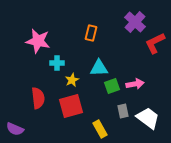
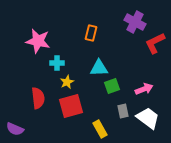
purple cross: rotated 15 degrees counterclockwise
yellow star: moved 5 px left, 2 px down
pink arrow: moved 9 px right, 5 px down; rotated 12 degrees counterclockwise
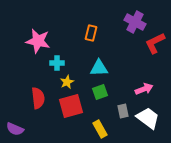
green square: moved 12 px left, 6 px down
